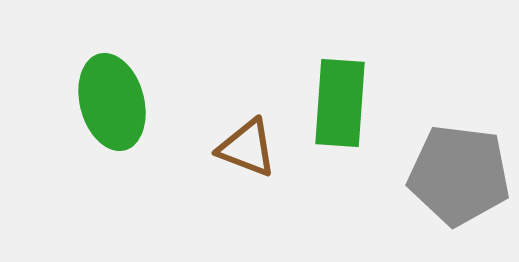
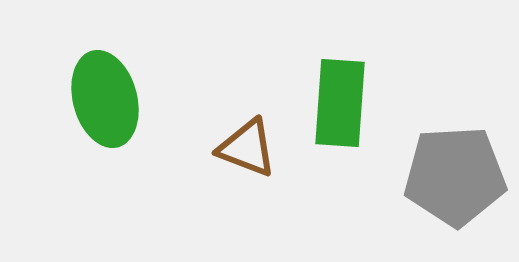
green ellipse: moved 7 px left, 3 px up
gray pentagon: moved 4 px left, 1 px down; rotated 10 degrees counterclockwise
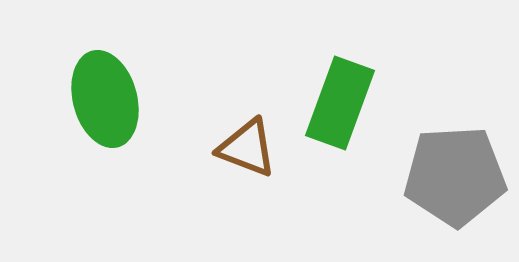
green rectangle: rotated 16 degrees clockwise
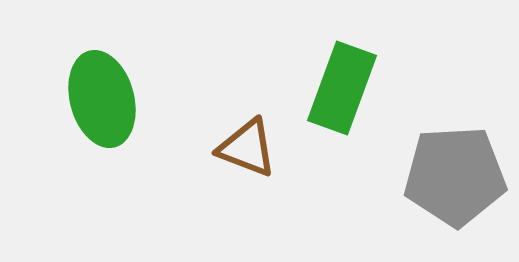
green ellipse: moved 3 px left
green rectangle: moved 2 px right, 15 px up
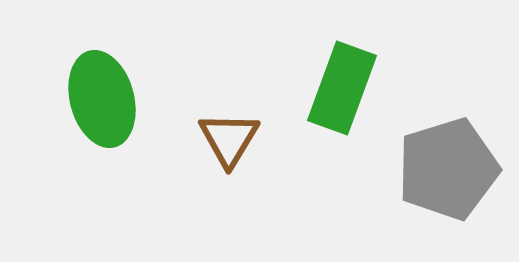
brown triangle: moved 18 px left, 9 px up; rotated 40 degrees clockwise
gray pentagon: moved 7 px left, 7 px up; rotated 14 degrees counterclockwise
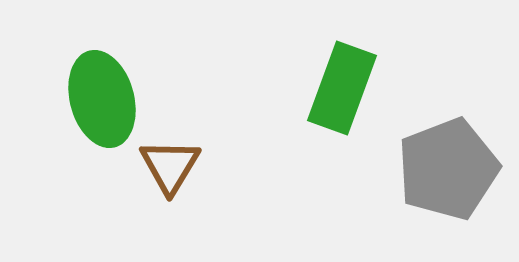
brown triangle: moved 59 px left, 27 px down
gray pentagon: rotated 4 degrees counterclockwise
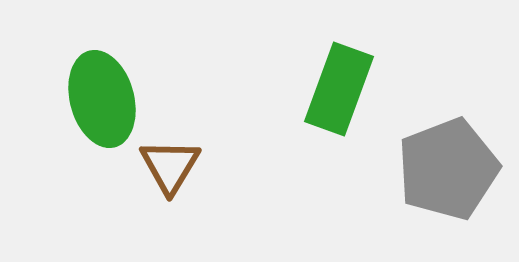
green rectangle: moved 3 px left, 1 px down
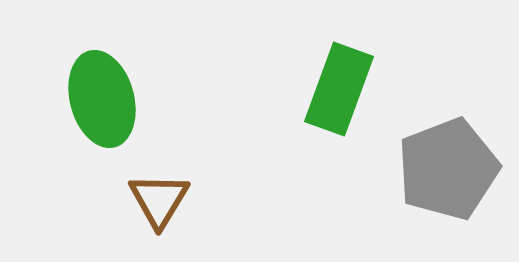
brown triangle: moved 11 px left, 34 px down
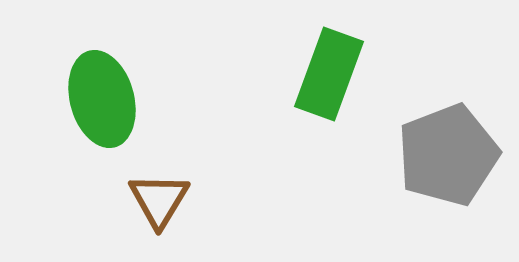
green rectangle: moved 10 px left, 15 px up
gray pentagon: moved 14 px up
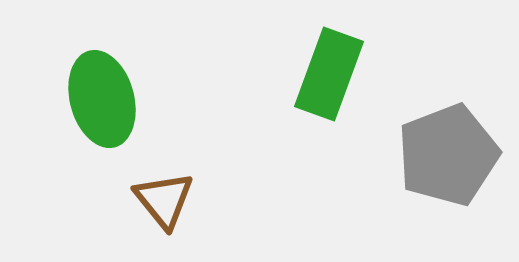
brown triangle: moved 5 px right; rotated 10 degrees counterclockwise
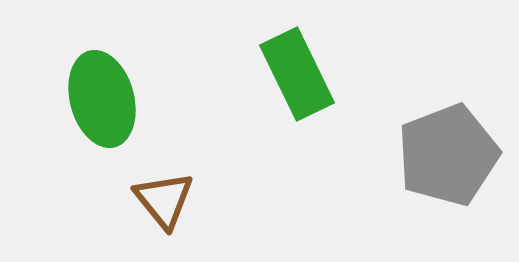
green rectangle: moved 32 px left; rotated 46 degrees counterclockwise
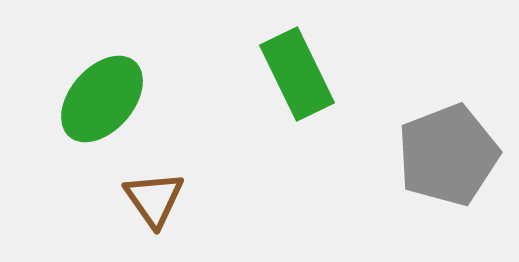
green ellipse: rotated 56 degrees clockwise
brown triangle: moved 10 px left, 1 px up; rotated 4 degrees clockwise
